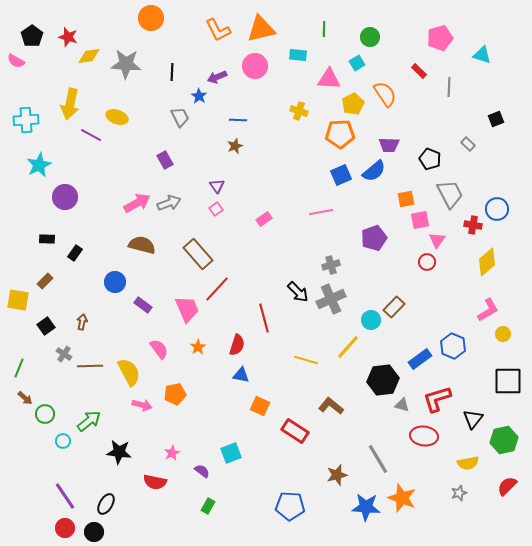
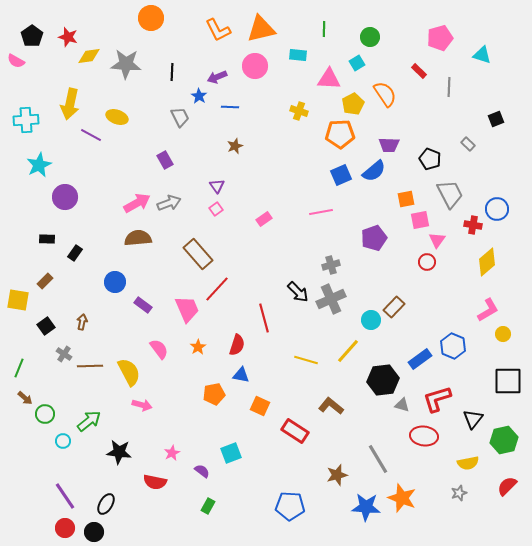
blue line at (238, 120): moved 8 px left, 13 px up
brown semicircle at (142, 245): moved 4 px left, 7 px up; rotated 20 degrees counterclockwise
yellow line at (348, 347): moved 4 px down
orange pentagon at (175, 394): moved 39 px right
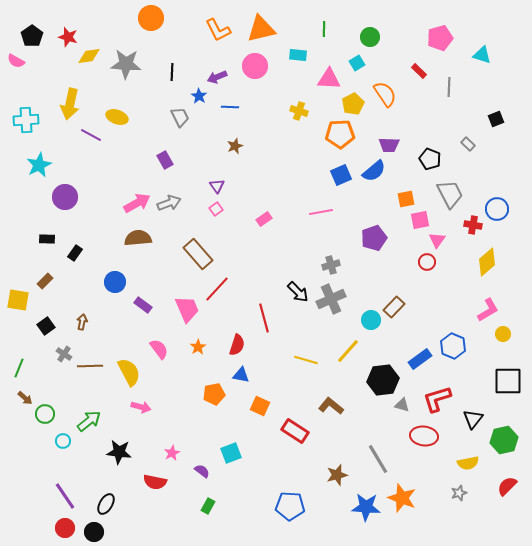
pink arrow at (142, 405): moved 1 px left, 2 px down
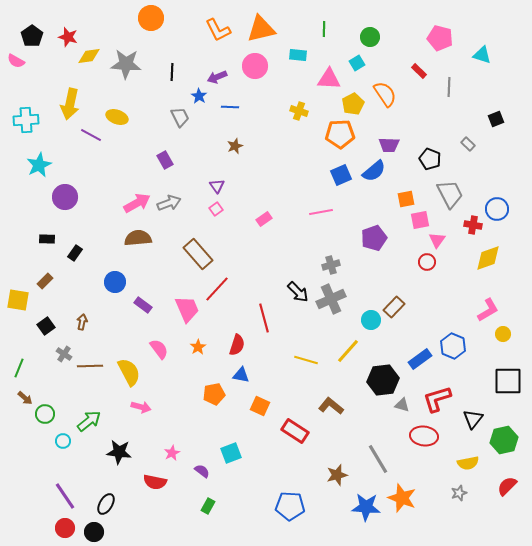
pink pentagon at (440, 38): rotated 30 degrees clockwise
yellow diamond at (487, 262): moved 1 px right, 4 px up; rotated 20 degrees clockwise
